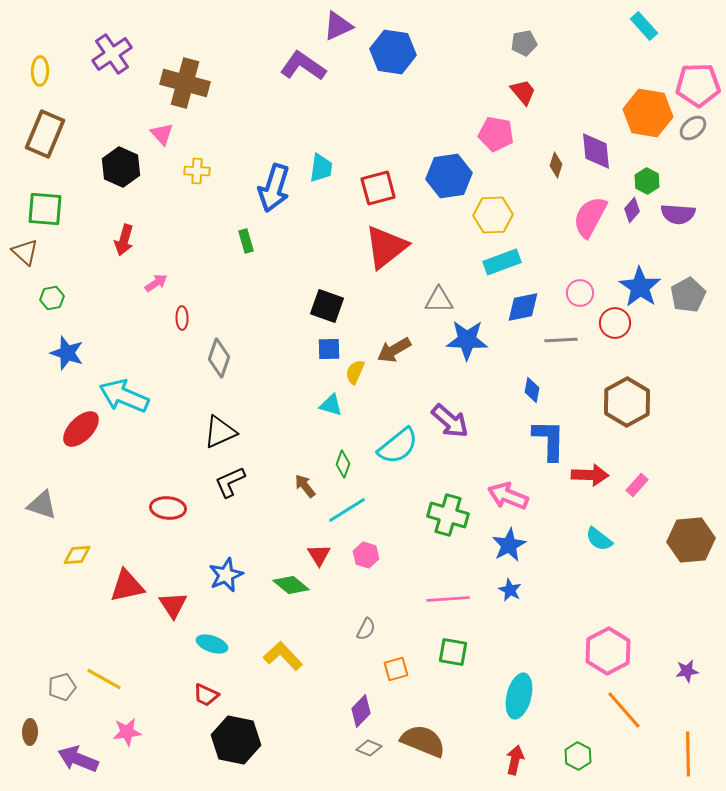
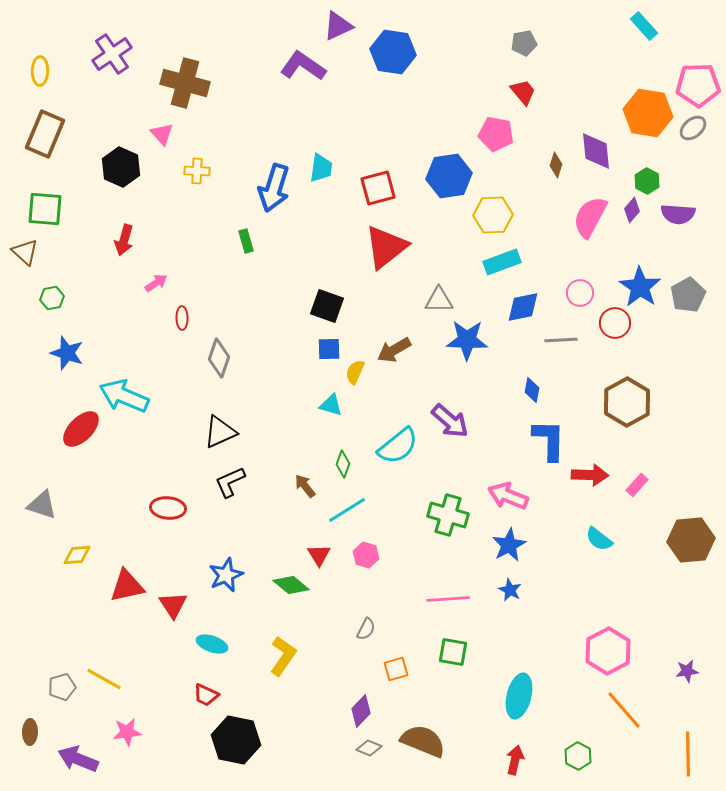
yellow L-shape at (283, 656): rotated 78 degrees clockwise
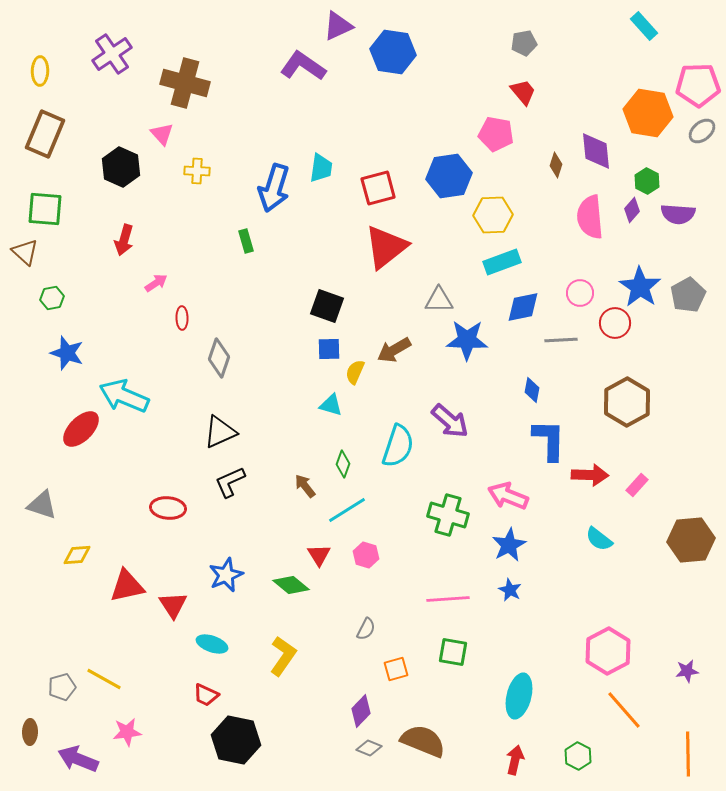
gray ellipse at (693, 128): moved 9 px right, 3 px down
pink semicircle at (590, 217): rotated 33 degrees counterclockwise
cyan semicircle at (398, 446): rotated 33 degrees counterclockwise
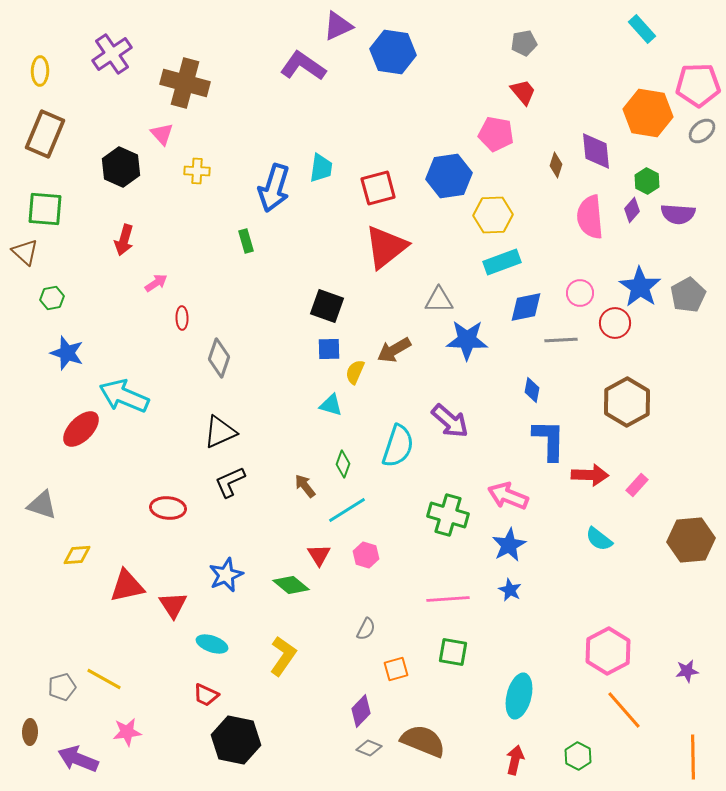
cyan rectangle at (644, 26): moved 2 px left, 3 px down
blue diamond at (523, 307): moved 3 px right
orange line at (688, 754): moved 5 px right, 3 px down
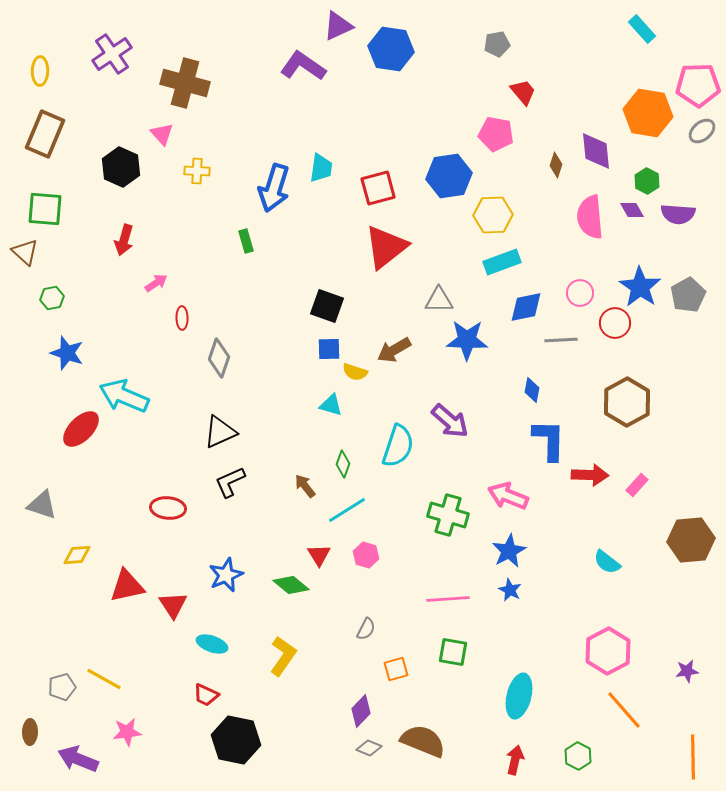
gray pentagon at (524, 43): moved 27 px left, 1 px down
blue hexagon at (393, 52): moved 2 px left, 3 px up
purple diamond at (632, 210): rotated 70 degrees counterclockwise
yellow semicircle at (355, 372): rotated 95 degrees counterclockwise
cyan semicircle at (599, 539): moved 8 px right, 23 px down
blue star at (509, 545): moved 6 px down
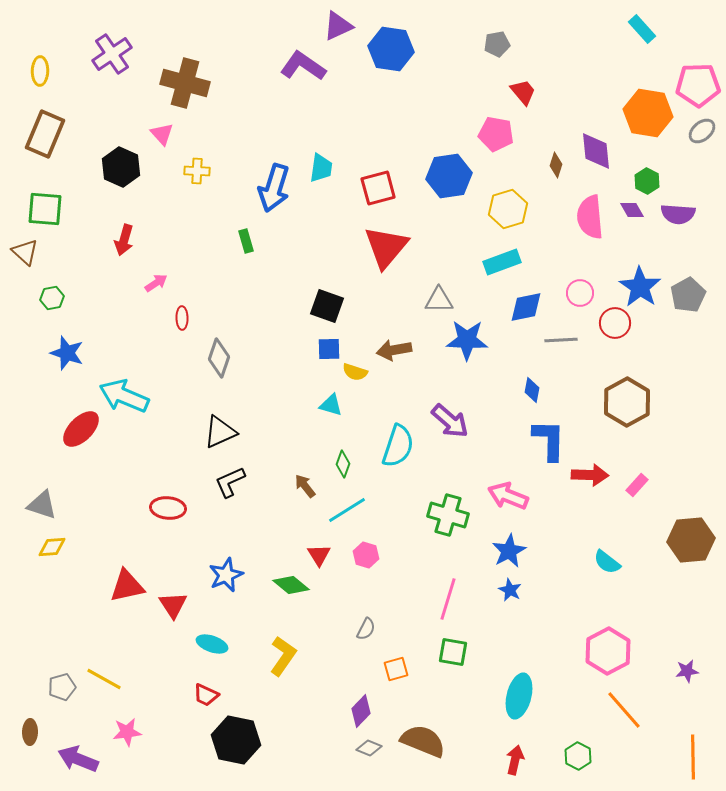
yellow hexagon at (493, 215): moved 15 px right, 6 px up; rotated 15 degrees counterclockwise
red triangle at (386, 247): rotated 12 degrees counterclockwise
brown arrow at (394, 350): rotated 20 degrees clockwise
yellow diamond at (77, 555): moved 25 px left, 8 px up
pink line at (448, 599): rotated 69 degrees counterclockwise
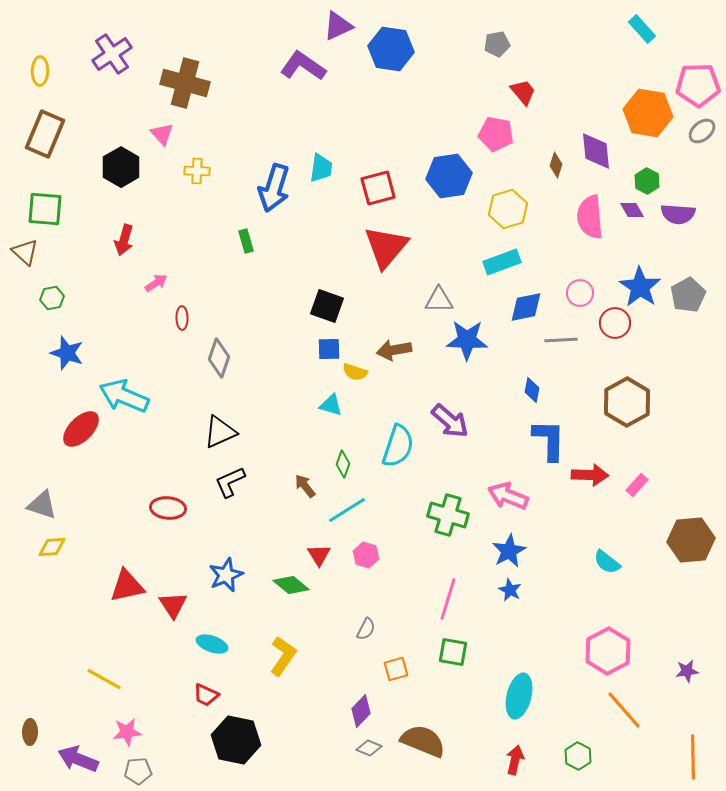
black hexagon at (121, 167): rotated 6 degrees clockwise
gray pentagon at (62, 687): moved 76 px right, 84 px down; rotated 12 degrees clockwise
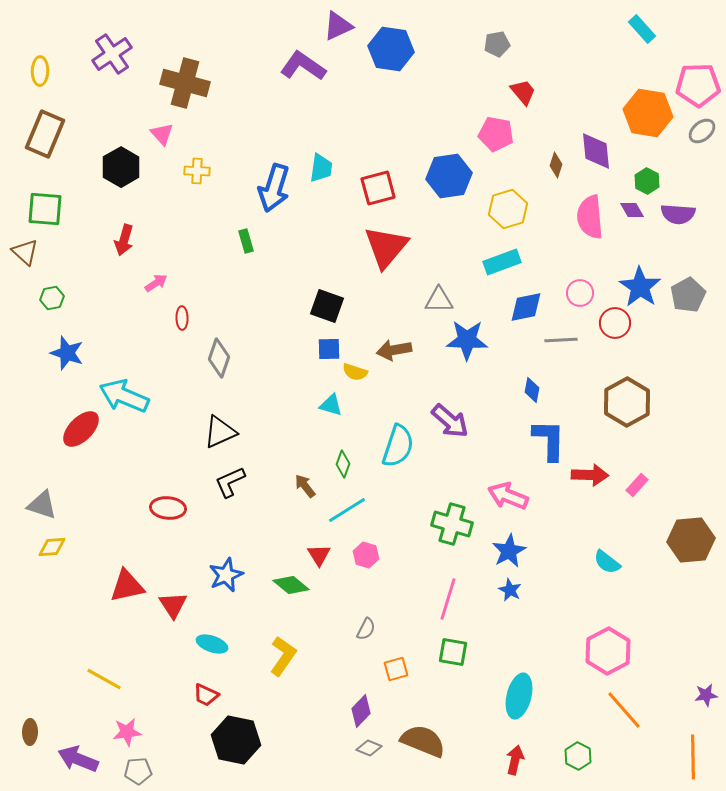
green cross at (448, 515): moved 4 px right, 9 px down
purple star at (687, 671): moved 19 px right, 24 px down
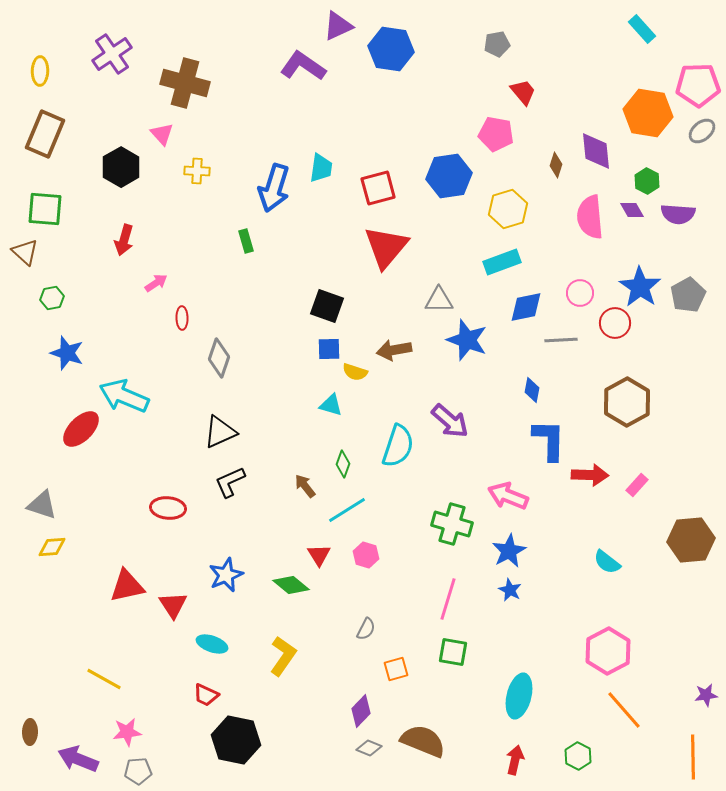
blue star at (467, 340): rotated 18 degrees clockwise
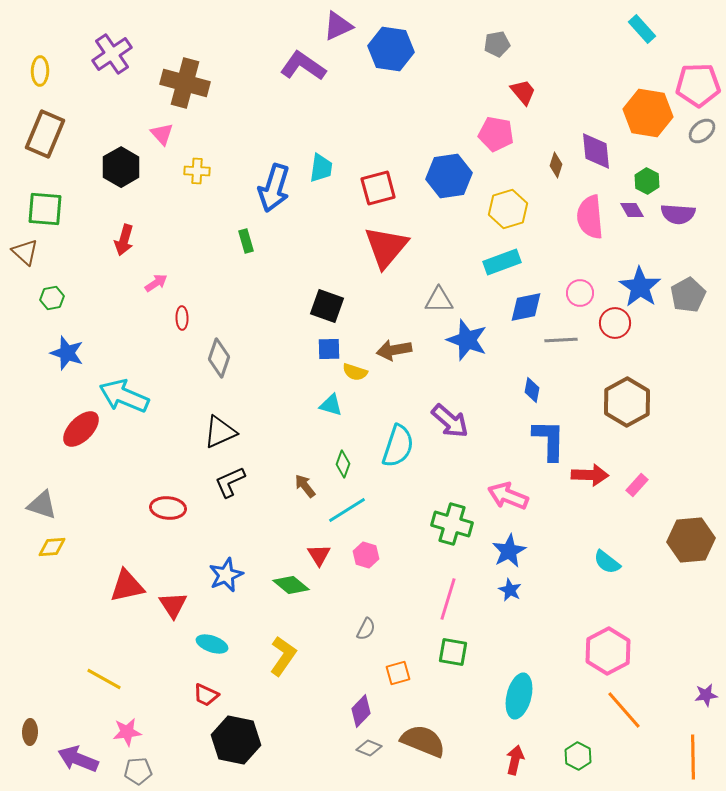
orange square at (396, 669): moved 2 px right, 4 px down
